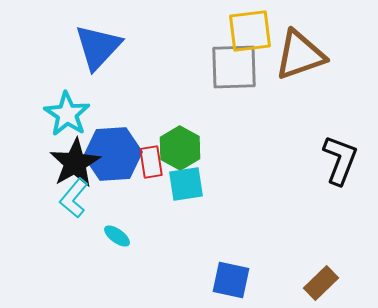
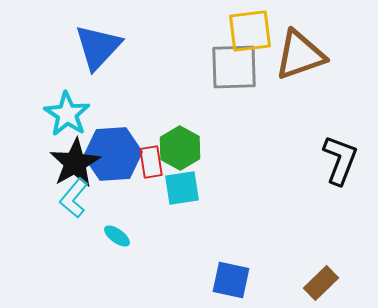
cyan square: moved 4 px left, 4 px down
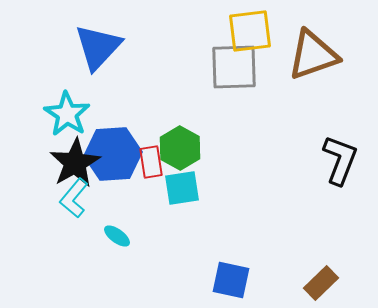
brown triangle: moved 13 px right
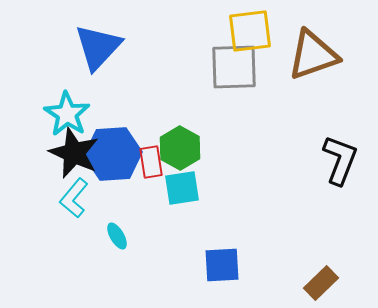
black star: moved 1 px left, 10 px up; rotated 18 degrees counterclockwise
cyan ellipse: rotated 24 degrees clockwise
blue square: moved 9 px left, 15 px up; rotated 15 degrees counterclockwise
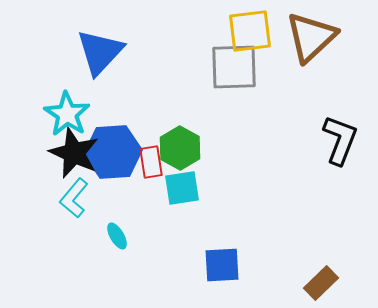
blue triangle: moved 2 px right, 5 px down
brown triangle: moved 2 px left, 18 px up; rotated 24 degrees counterclockwise
blue hexagon: moved 2 px up
black L-shape: moved 20 px up
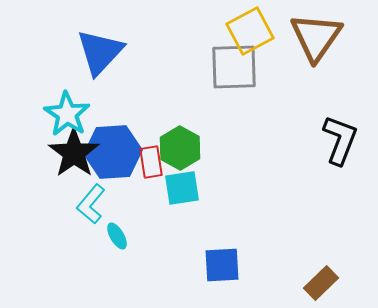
yellow square: rotated 21 degrees counterclockwise
brown triangle: moved 5 px right; rotated 12 degrees counterclockwise
black star: rotated 12 degrees clockwise
cyan L-shape: moved 17 px right, 6 px down
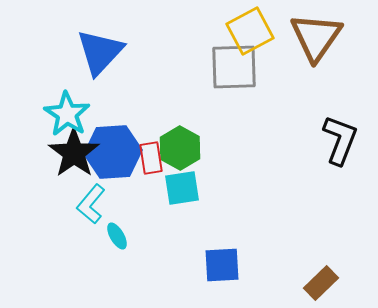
red rectangle: moved 4 px up
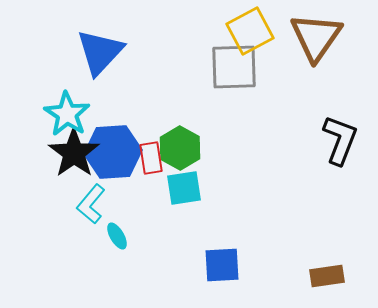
cyan square: moved 2 px right
brown rectangle: moved 6 px right, 7 px up; rotated 36 degrees clockwise
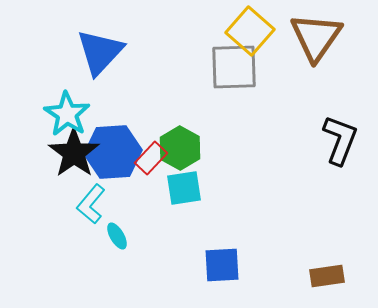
yellow square: rotated 21 degrees counterclockwise
red rectangle: rotated 52 degrees clockwise
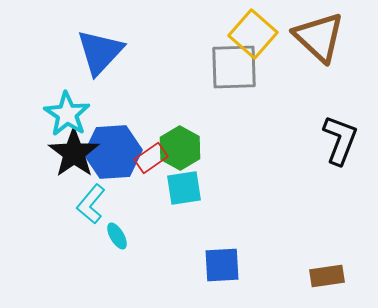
yellow square: moved 3 px right, 3 px down
brown triangle: moved 3 px right; rotated 22 degrees counterclockwise
red rectangle: rotated 12 degrees clockwise
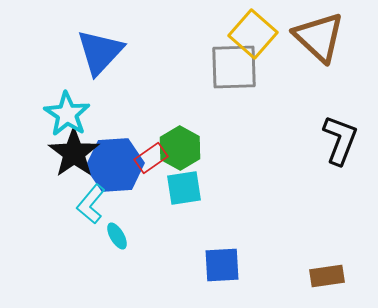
blue hexagon: moved 2 px right, 13 px down
